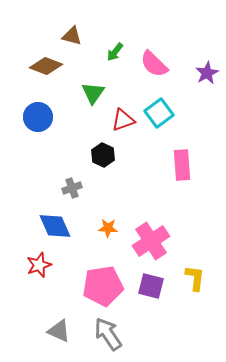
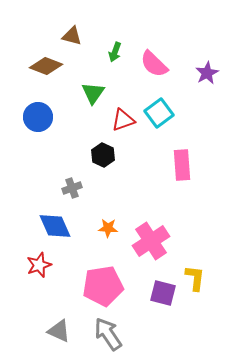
green arrow: rotated 18 degrees counterclockwise
purple square: moved 12 px right, 7 px down
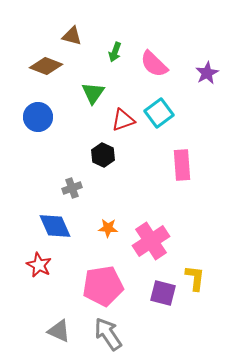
red star: rotated 25 degrees counterclockwise
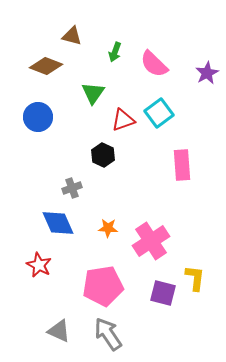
blue diamond: moved 3 px right, 3 px up
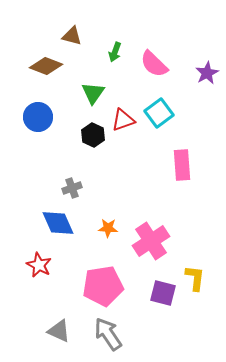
black hexagon: moved 10 px left, 20 px up
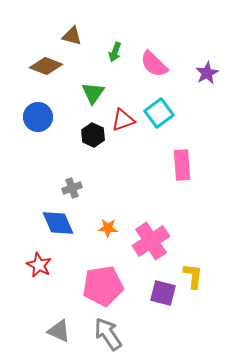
yellow L-shape: moved 2 px left, 2 px up
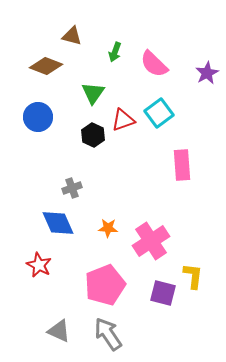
pink pentagon: moved 2 px right, 1 px up; rotated 12 degrees counterclockwise
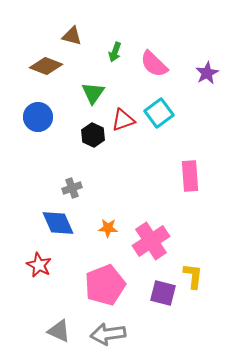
pink rectangle: moved 8 px right, 11 px down
gray arrow: rotated 64 degrees counterclockwise
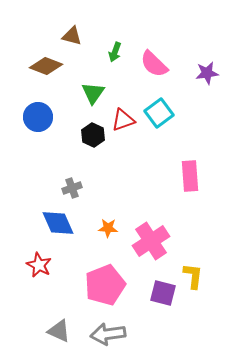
purple star: rotated 20 degrees clockwise
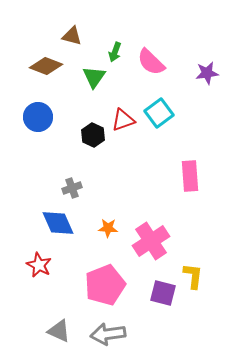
pink semicircle: moved 3 px left, 2 px up
green triangle: moved 1 px right, 16 px up
